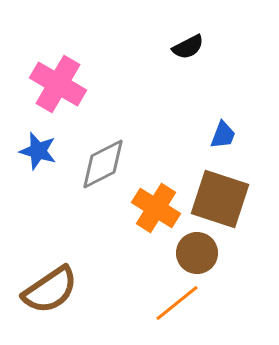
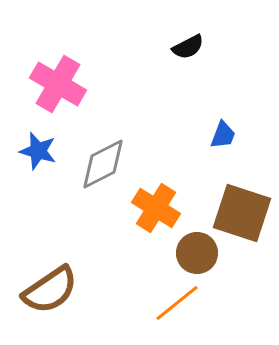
brown square: moved 22 px right, 14 px down
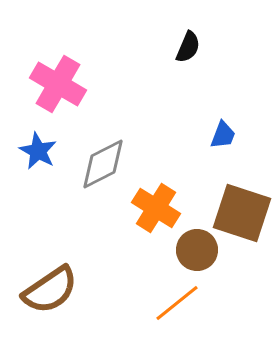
black semicircle: rotated 40 degrees counterclockwise
blue star: rotated 12 degrees clockwise
brown circle: moved 3 px up
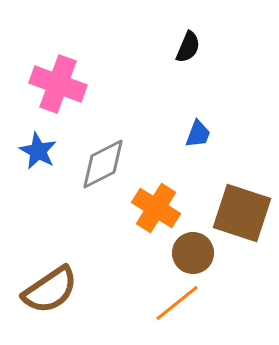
pink cross: rotated 10 degrees counterclockwise
blue trapezoid: moved 25 px left, 1 px up
brown circle: moved 4 px left, 3 px down
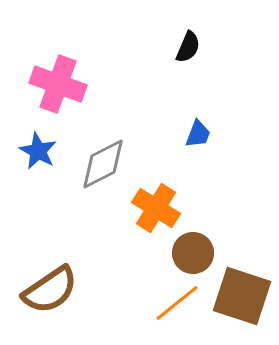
brown square: moved 83 px down
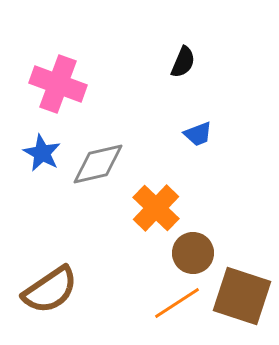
black semicircle: moved 5 px left, 15 px down
blue trapezoid: rotated 48 degrees clockwise
blue star: moved 4 px right, 2 px down
gray diamond: moved 5 px left; rotated 14 degrees clockwise
orange cross: rotated 12 degrees clockwise
orange line: rotated 6 degrees clockwise
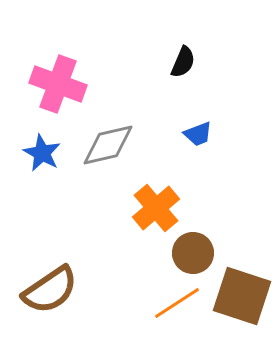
gray diamond: moved 10 px right, 19 px up
orange cross: rotated 6 degrees clockwise
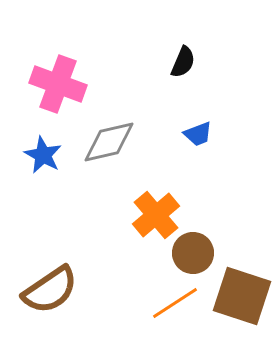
gray diamond: moved 1 px right, 3 px up
blue star: moved 1 px right, 2 px down
orange cross: moved 7 px down
orange line: moved 2 px left
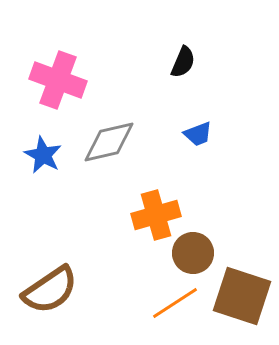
pink cross: moved 4 px up
orange cross: rotated 24 degrees clockwise
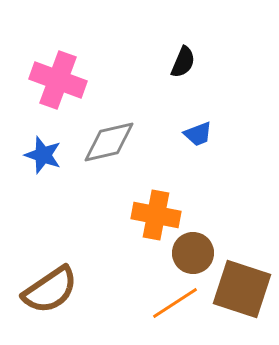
blue star: rotated 9 degrees counterclockwise
orange cross: rotated 27 degrees clockwise
brown square: moved 7 px up
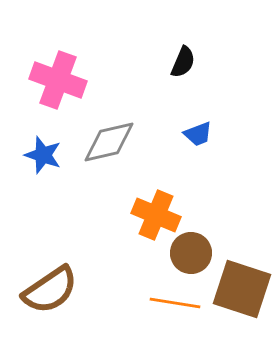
orange cross: rotated 12 degrees clockwise
brown circle: moved 2 px left
orange line: rotated 42 degrees clockwise
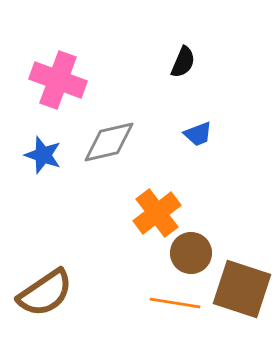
orange cross: moved 1 px right, 2 px up; rotated 30 degrees clockwise
brown semicircle: moved 5 px left, 3 px down
